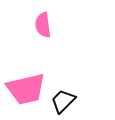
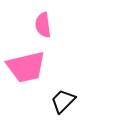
pink trapezoid: moved 22 px up
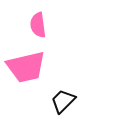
pink semicircle: moved 5 px left
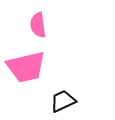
black trapezoid: rotated 20 degrees clockwise
